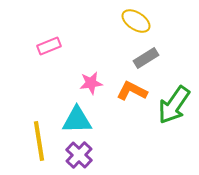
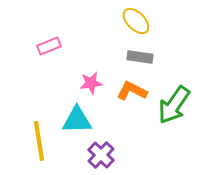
yellow ellipse: rotated 12 degrees clockwise
gray rectangle: moved 6 px left, 1 px up; rotated 40 degrees clockwise
purple cross: moved 22 px right
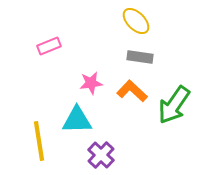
orange L-shape: rotated 16 degrees clockwise
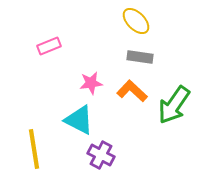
cyan triangle: moved 2 px right; rotated 28 degrees clockwise
yellow line: moved 5 px left, 8 px down
purple cross: rotated 16 degrees counterclockwise
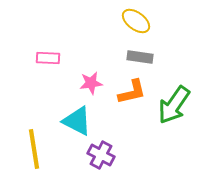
yellow ellipse: rotated 8 degrees counterclockwise
pink rectangle: moved 1 px left, 12 px down; rotated 25 degrees clockwise
orange L-shape: moved 1 px down; rotated 124 degrees clockwise
cyan triangle: moved 2 px left, 1 px down
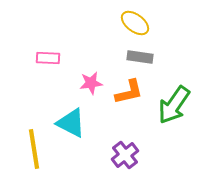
yellow ellipse: moved 1 px left, 2 px down
orange L-shape: moved 3 px left
cyan triangle: moved 6 px left, 2 px down
purple cross: moved 24 px right; rotated 24 degrees clockwise
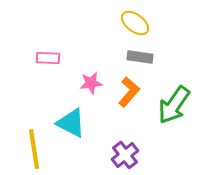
orange L-shape: rotated 36 degrees counterclockwise
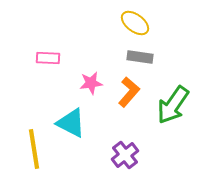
green arrow: moved 1 px left
